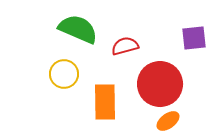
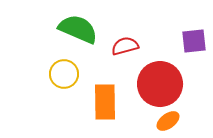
purple square: moved 3 px down
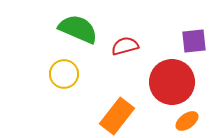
red circle: moved 12 px right, 2 px up
orange rectangle: moved 12 px right, 14 px down; rotated 39 degrees clockwise
orange ellipse: moved 19 px right
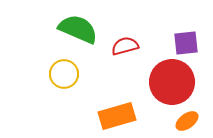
purple square: moved 8 px left, 2 px down
orange rectangle: rotated 36 degrees clockwise
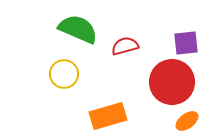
orange rectangle: moved 9 px left
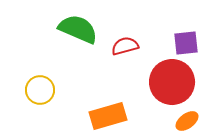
yellow circle: moved 24 px left, 16 px down
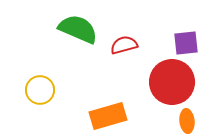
red semicircle: moved 1 px left, 1 px up
orange ellipse: rotated 60 degrees counterclockwise
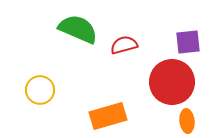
purple square: moved 2 px right, 1 px up
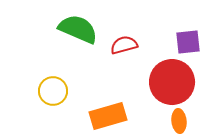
yellow circle: moved 13 px right, 1 px down
orange ellipse: moved 8 px left
